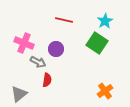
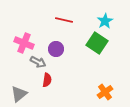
orange cross: moved 1 px down
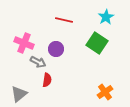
cyan star: moved 1 px right, 4 px up
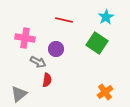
pink cross: moved 1 px right, 5 px up; rotated 12 degrees counterclockwise
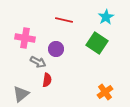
gray triangle: moved 2 px right
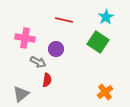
green square: moved 1 px right, 1 px up
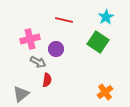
pink cross: moved 5 px right, 1 px down; rotated 24 degrees counterclockwise
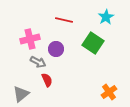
green square: moved 5 px left, 1 px down
red semicircle: rotated 32 degrees counterclockwise
orange cross: moved 4 px right
